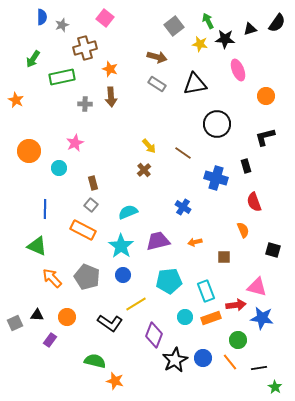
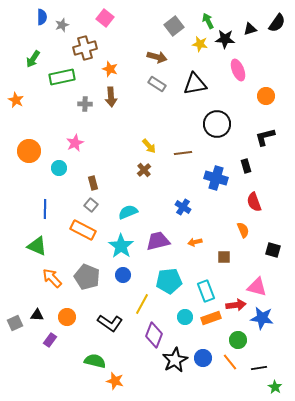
brown line at (183, 153): rotated 42 degrees counterclockwise
yellow line at (136, 304): moved 6 px right; rotated 30 degrees counterclockwise
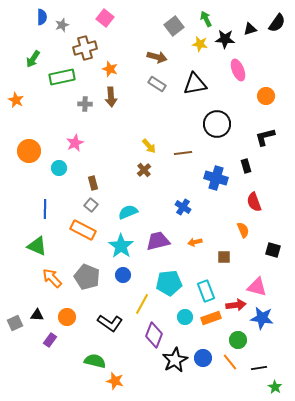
green arrow at (208, 21): moved 2 px left, 2 px up
cyan pentagon at (169, 281): moved 2 px down
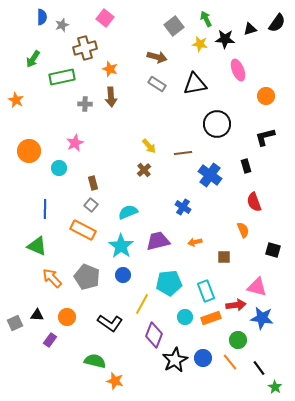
blue cross at (216, 178): moved 6 px left, 3 px up; rotated 20 degrees clockwise
black line at (259, 368): rotated 63 degrees clockwise
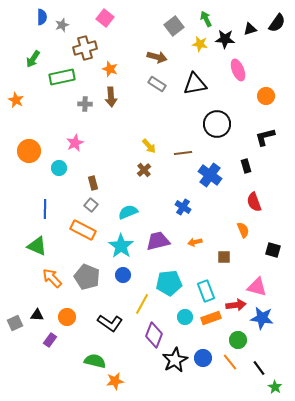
orange star at (115, 381): rotated 24 degrees counterclockwise
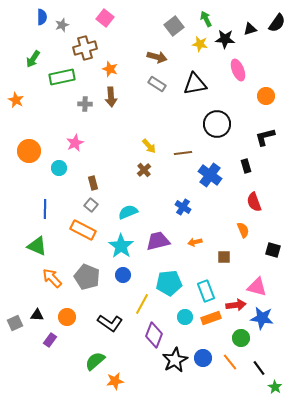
green circle at (238, 340): moved 3 px right, 2 px up
green semicircle at (95, 361): rotated 55 degrees counterclockwise
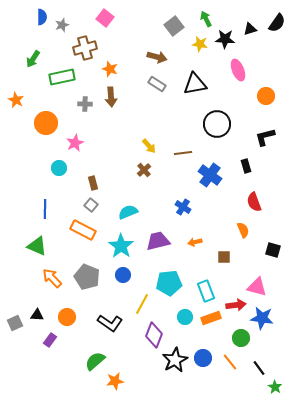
orange circle at (29, 151): moved 17 px right, 28 px up
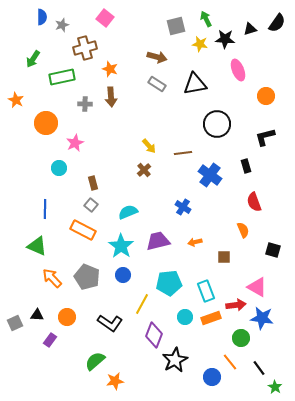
gray square at (174, 26): moved 2 px right; rotated 24 degrees clockwise
pink triangle at (257, 287): rotated 15 degrees clockwise
blue circle at (203, 358): moved 9 px right, 19 px down
